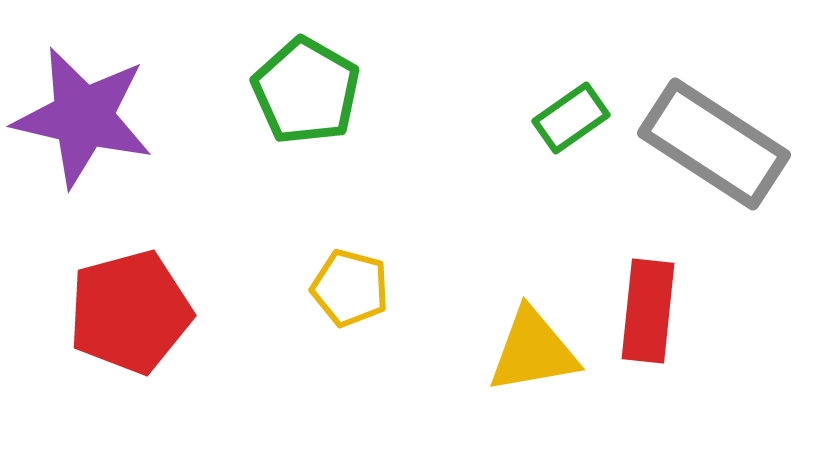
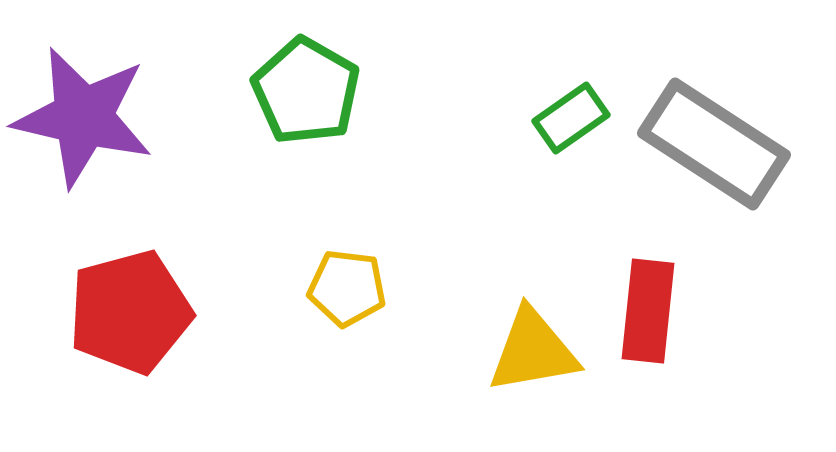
yellow pentagon: moved 3 px left; rotated 8 degrees counterclockwise
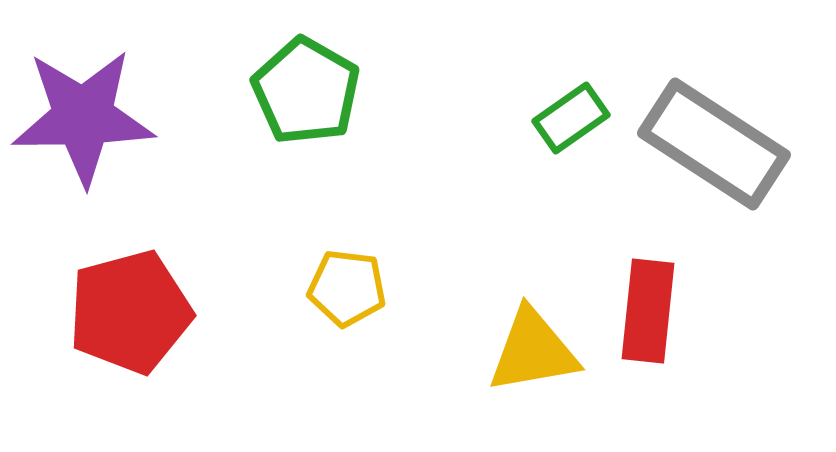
purple star: rotated 14 degrees counterclockwise
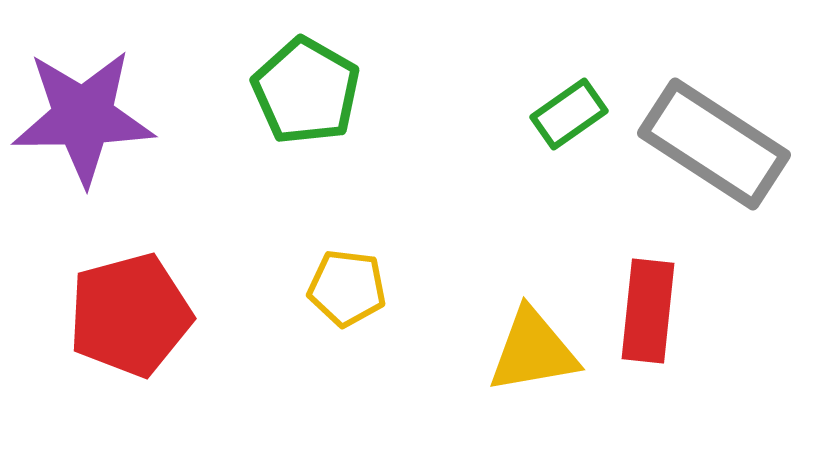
green rectangle: moved 2 px left, 4 px up
red pentagon: moved 3 px down
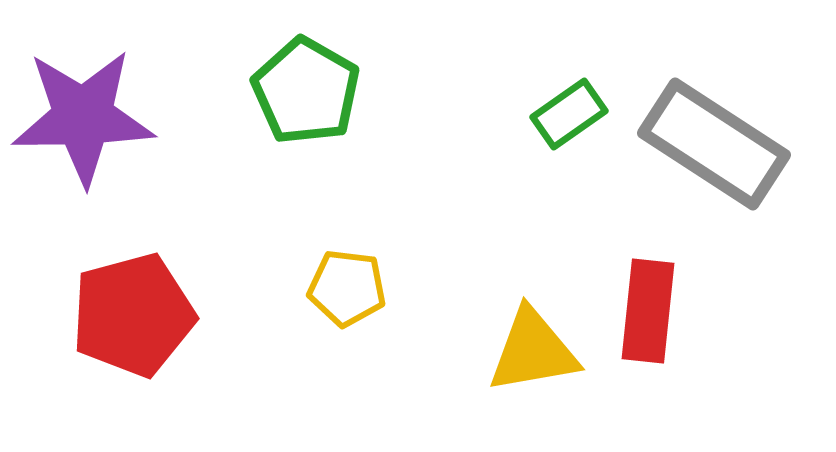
red pentagon: moved 3 px right
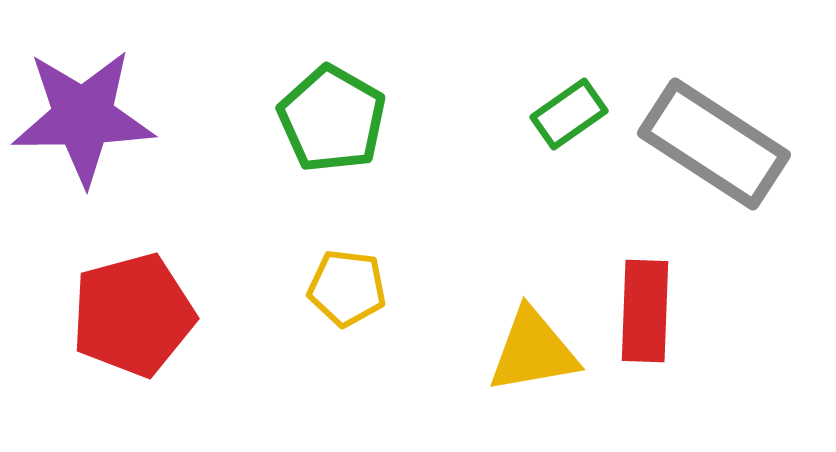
green pentagon: moved 26 px right, 28 px down
red rectangle: moved 3 px left; rotated 4 degrees counterclockwise
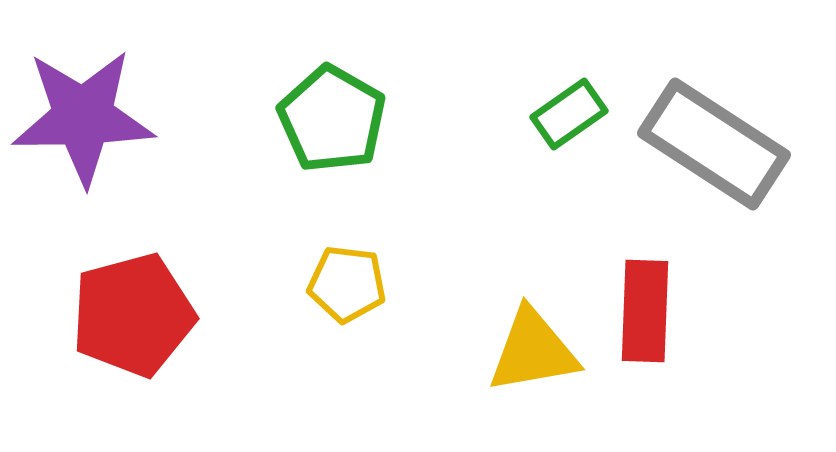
yellow pentagon: moved 4 px up
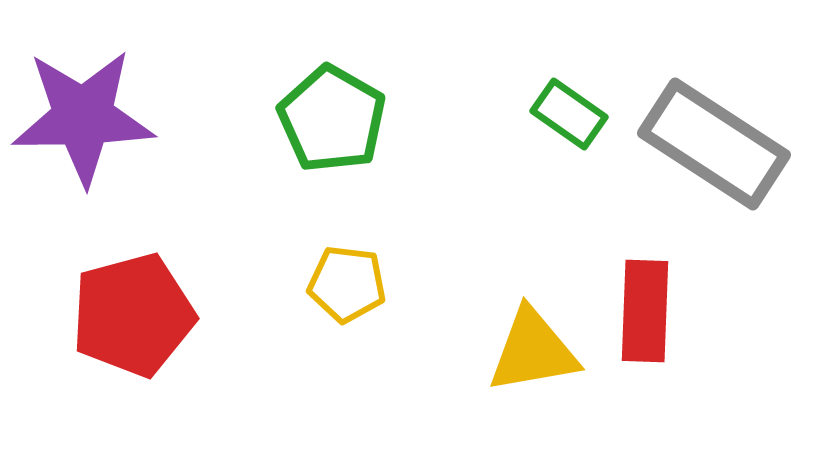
green rectangle: rotated 70 degrees clockwise
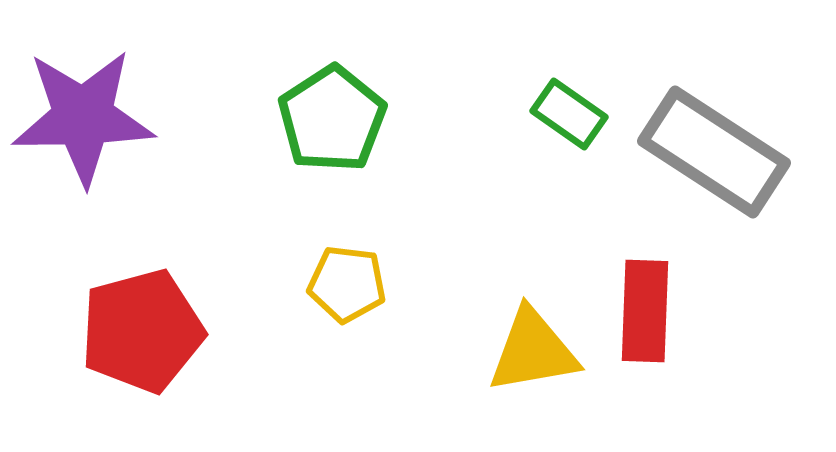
green pentagon: rotated 9 degrees clockwise
gray rectangle: moved 8 px down
red pentagon: moved 9 px right, 16 px down
